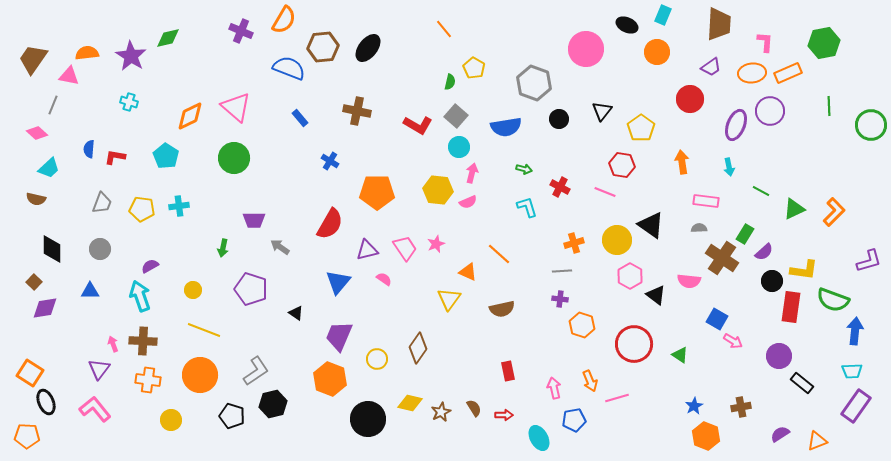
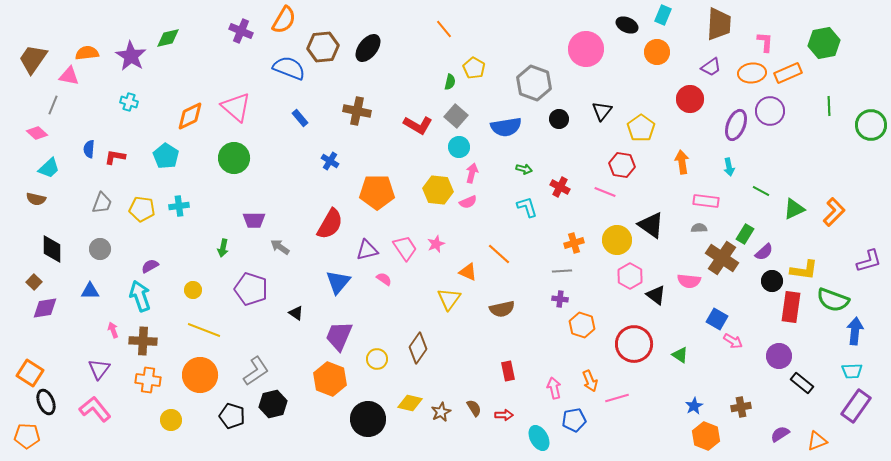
pink arrow at (113, 344): moved 14 px up
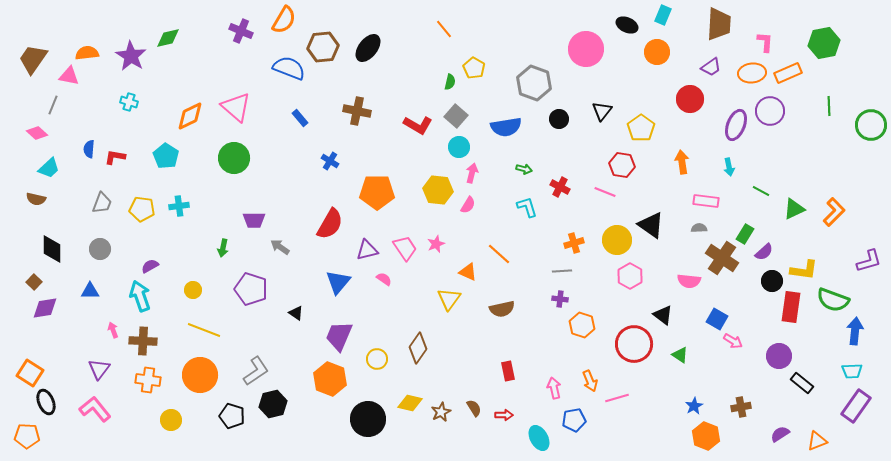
pink semicircle at (468, 202): moved 3 px down; rotated 36 degrees counterclockwise
black triangle at (656, 295): moved 7 px right, 20 px down
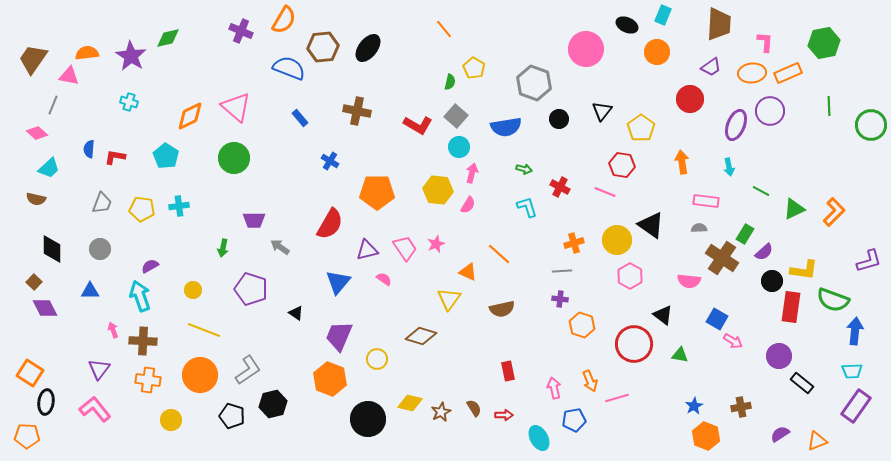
purple diamond at (45, 308): rotated 72 degrees clockwise
brown diamond at (418, 348): moved 3 px right, 12 px up; rotated 72 degrees clockwise
green triangle at (680, 355): rotated 24 degrees counterclockwise
gray L-shape at (256, 371): moved 8 px left, 1 px up
black ellipse at (46, 402): rotated 30 degrees clockwise
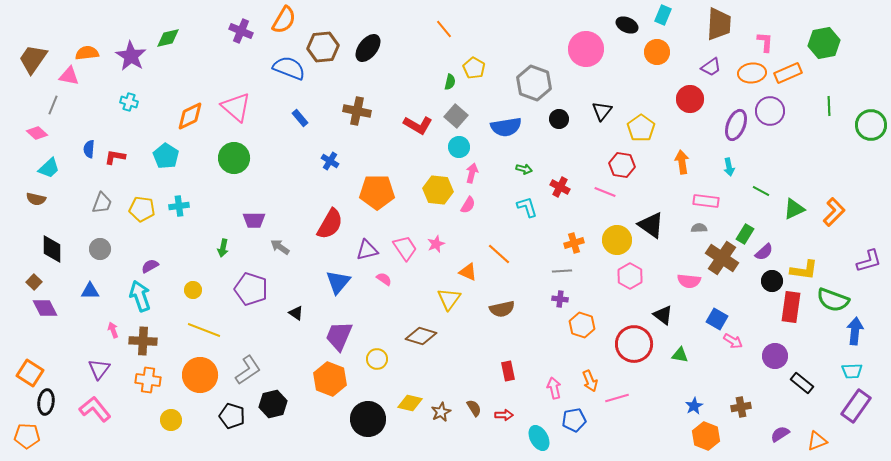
purple circle at (779, 356): moved 4 px left
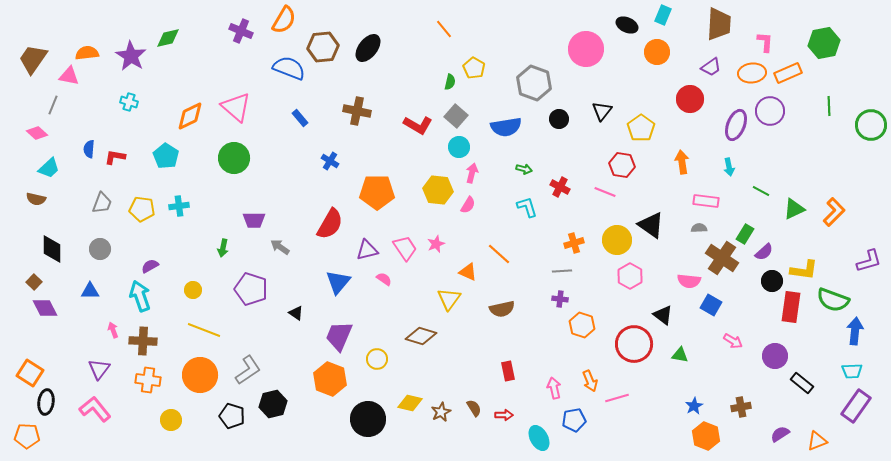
blue square at (717, 319): moved 6 px left, 14 px up
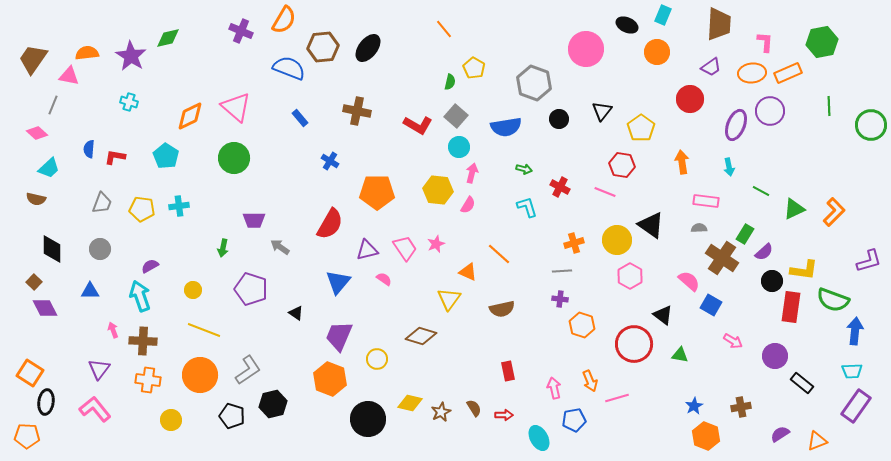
green hexagon at (824, 43): moved 2 px left, 1 px up
pink semicircle at (689, 281): rotated 145 degrees counterclockwise
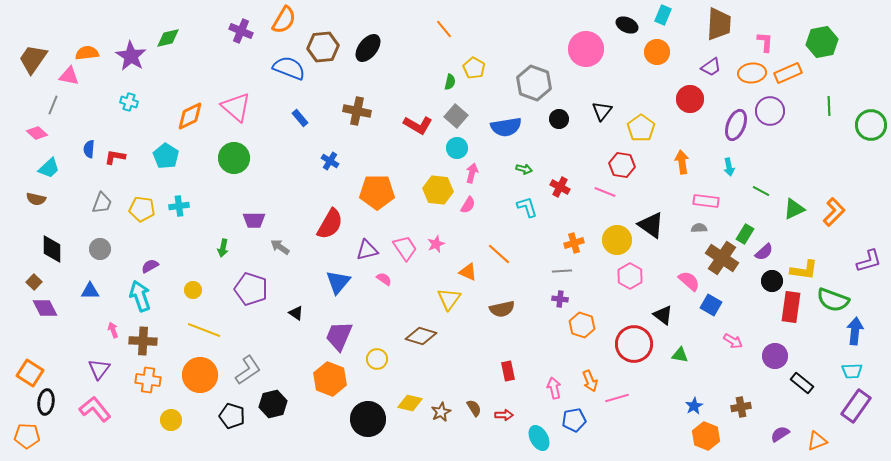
cyan circle at (459, 147): moved 2 px left, 1 px down
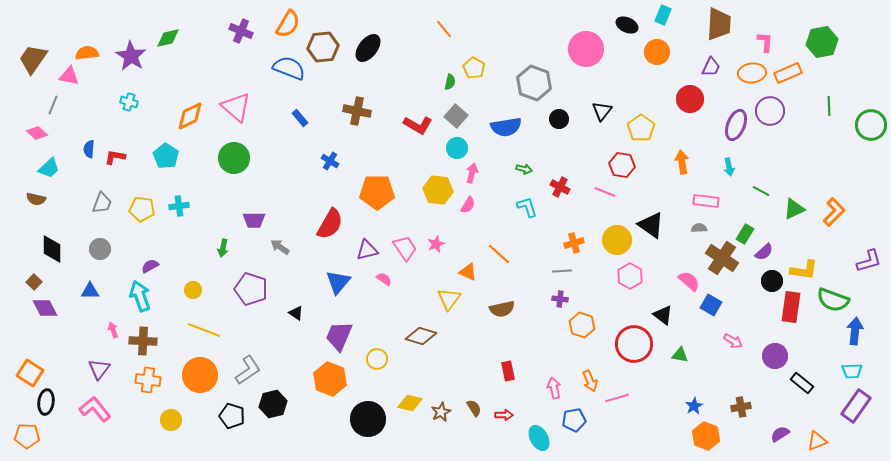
orange semicircle at (284, 20): moved 4 px right, 4 px down
purple trapezoid at (711, 67): rotated 30 degrees counterclockwise
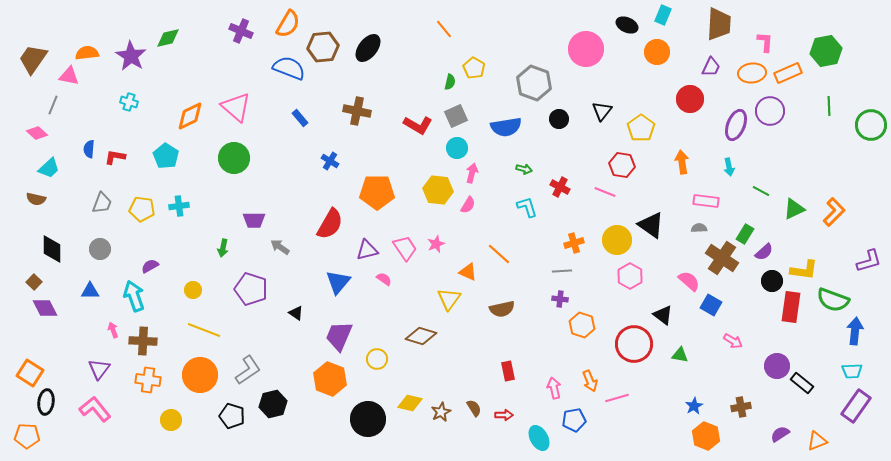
green hexagon at (822, 42): moved 4 px right, 9 px down
gray square at (456, 116): rotated 25 degrees clockwise
cyan arrow at (140, 296): moved 6 px left
purple circle at (775, 356): moved 2 px right, 10 px down
